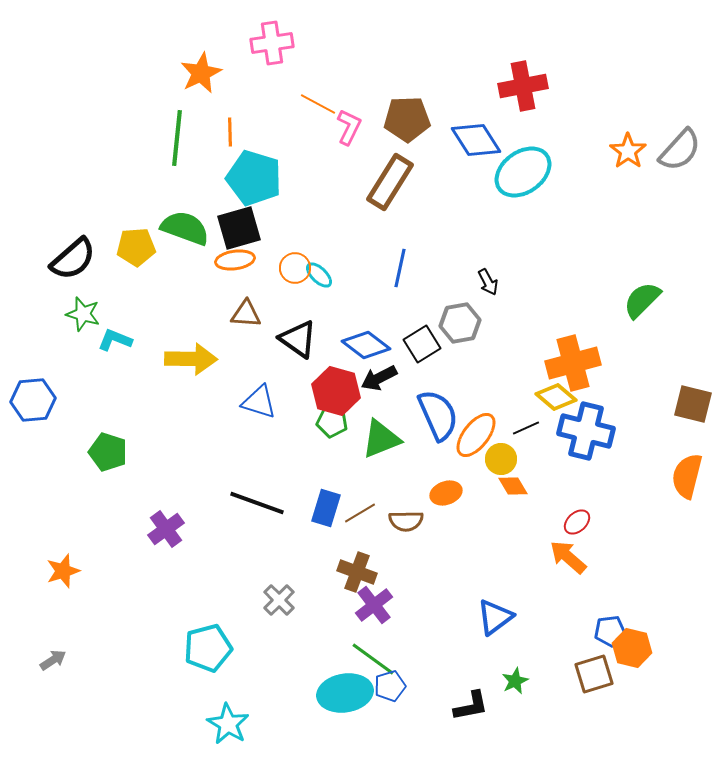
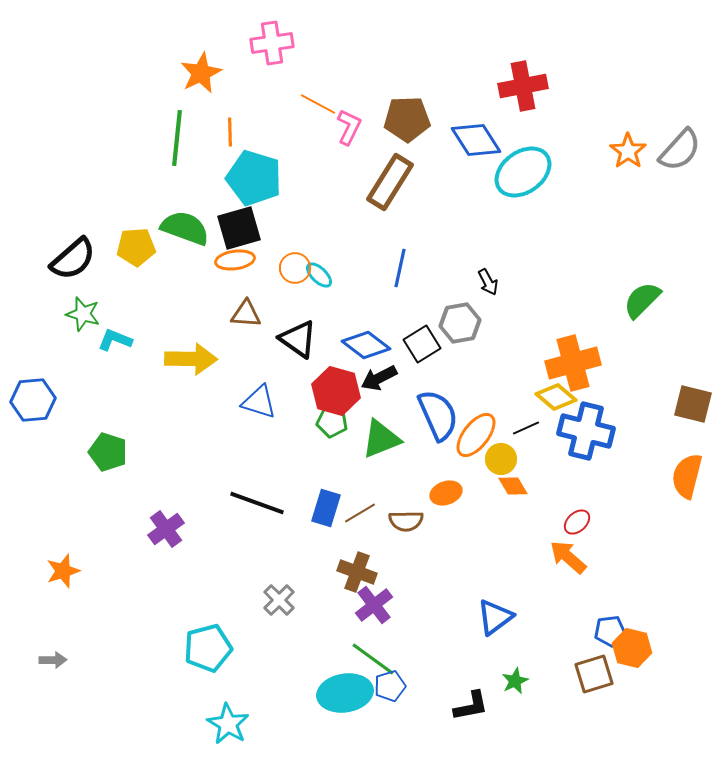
gray arrow at (53, 660): rotated 32 degrees clockwise
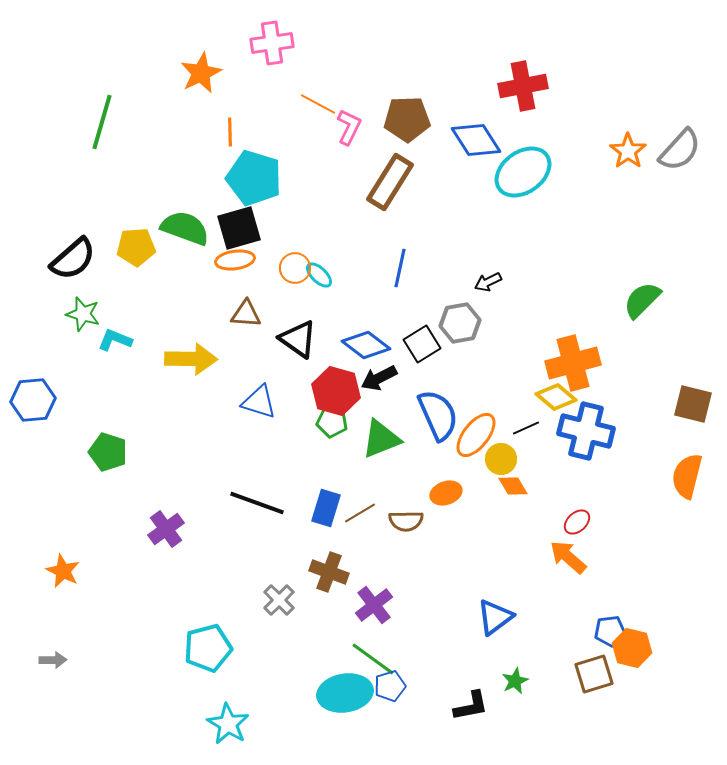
green line at (177, 138): moved 75 px left, 16 px up; rotated 10 degrees clockwise
black arrow at (488, 282): rotated 92 degrees clockwise
orange star at (63, 571): rotated 28 degrees counterclockwise
brown cross at (357, 572): moved 28 px left
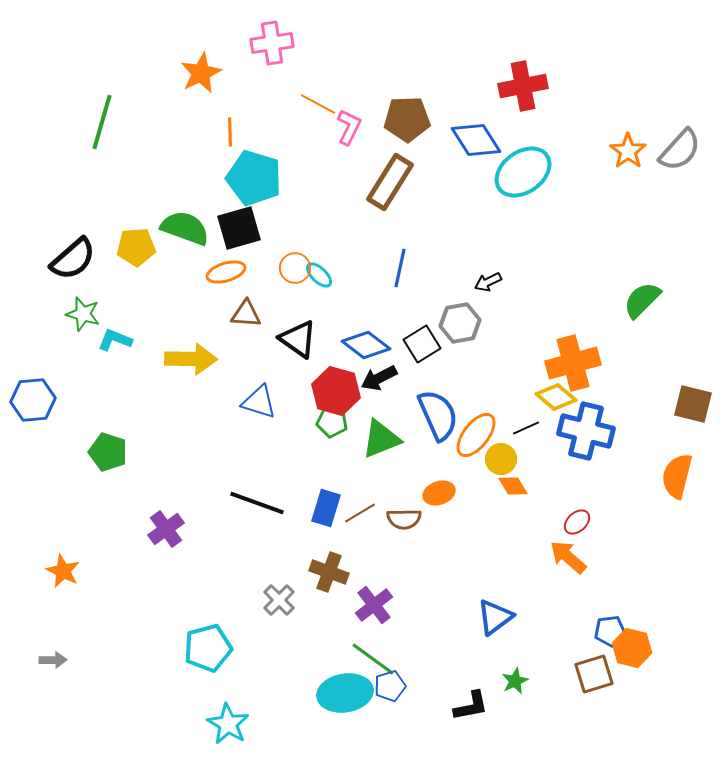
orange ellipse at (235, 260): moved 9 px left, 12 px down; rotated 9 degrees counterclockwise
orange semicircle at (687, 476): moved 10 px left
orange ellipse at (446, 493): moved 7 px left
brown semicircle at (406, 521): moved 2 px left, 2 px up
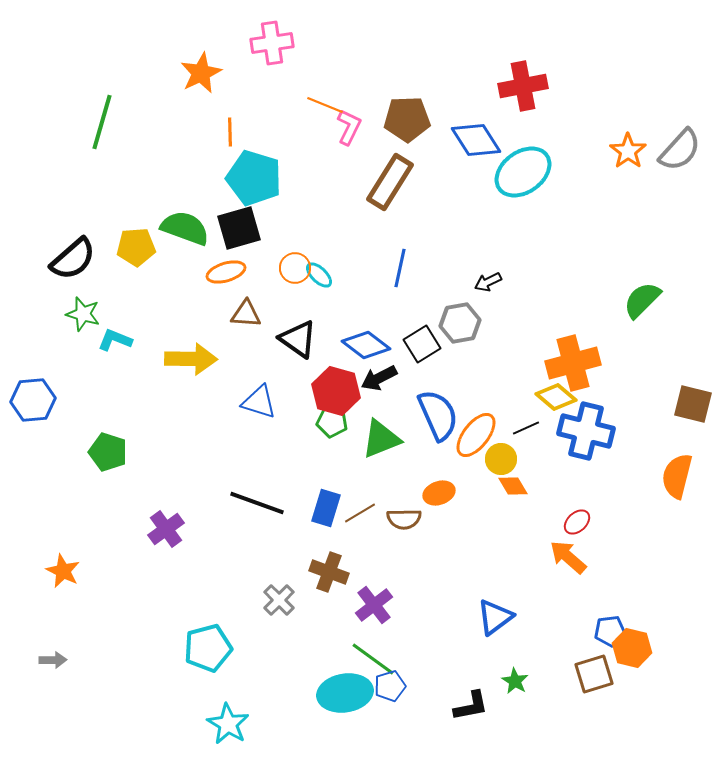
orange line at (318, 104): moved 7 px right, 1 px down; rotated 6 degrees counterclockwise
green star at (515, 681): rotated 16 degrees counterclockwise
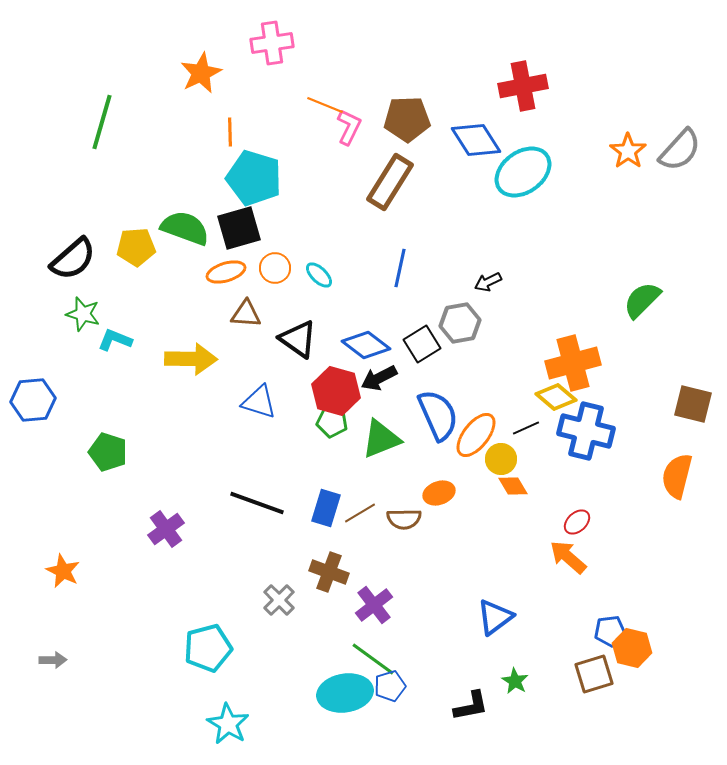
orange circle at (295, 268): moved 20 px left
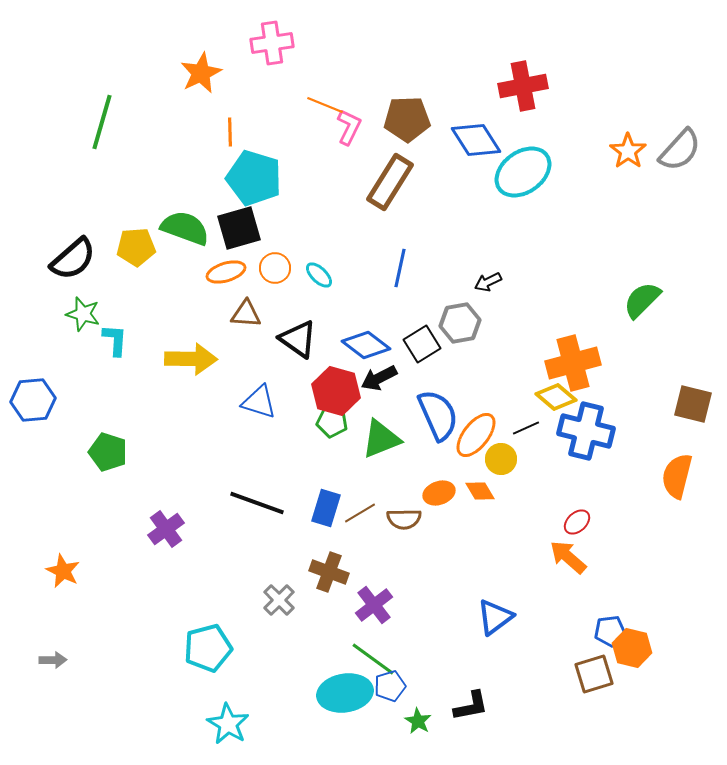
cyan L-shape at (115, 340): rotated 72 degrees clockwise
orange diamond at (513, 486): moved 33 px left, 5 px down
green star at (515, 681): moved 97 px left, 40 px down
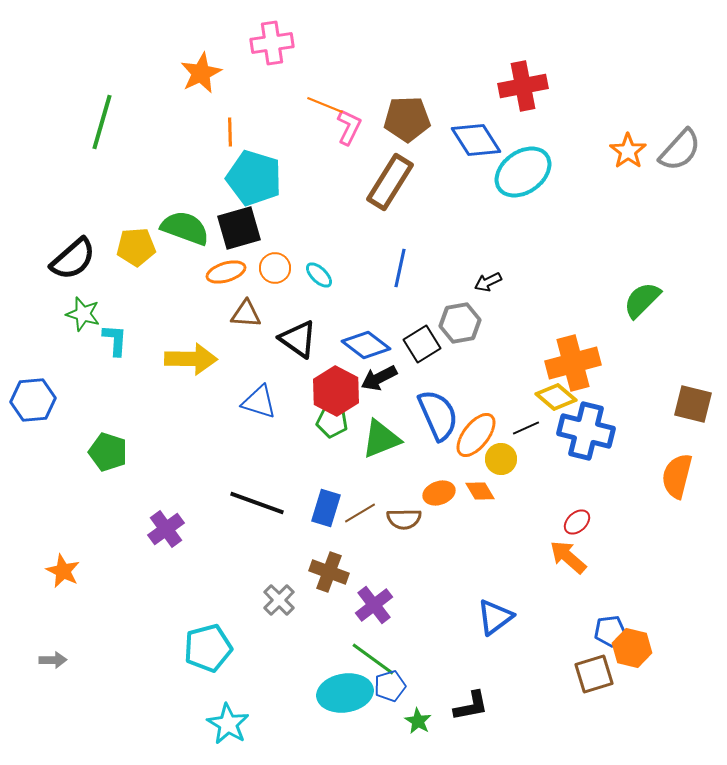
red hexagon at (336, 391): rotated 12 degrees clockwise
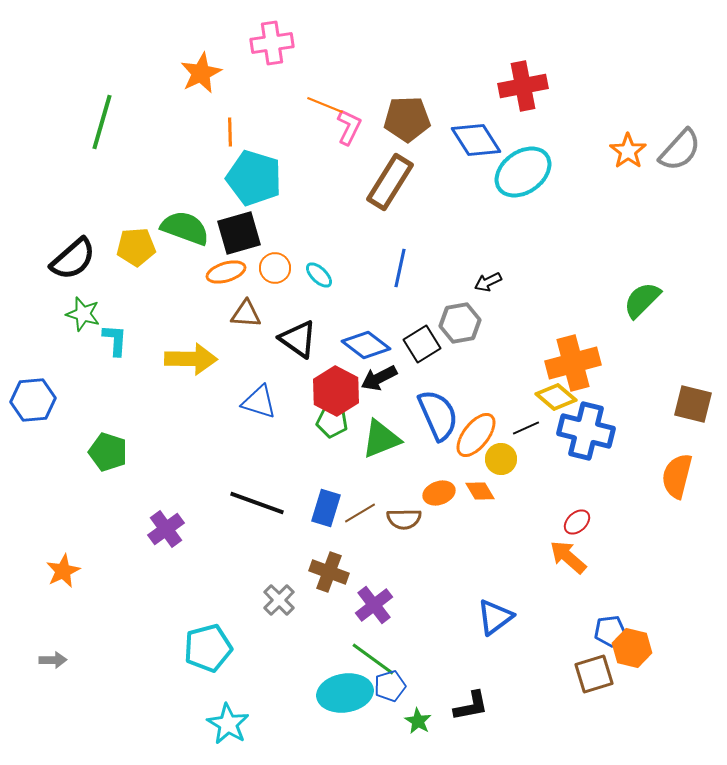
black square at (239, 228): moved 5 px down
orange star at (63, 571): rotated 20 degrees clockwise
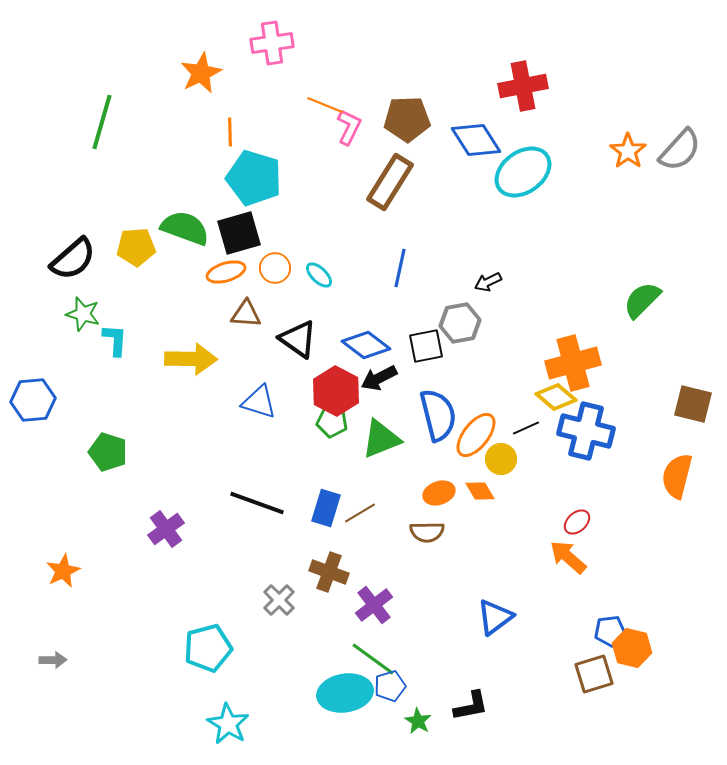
black square at (422, 344): moved 4 px right, 2 px down; rotated 21 degrees clockwise
blue semicircle at (438, 415): rotated 10 degrees clockwise
brown semicircle at (404, 519): moved 23 px right, 13 px down
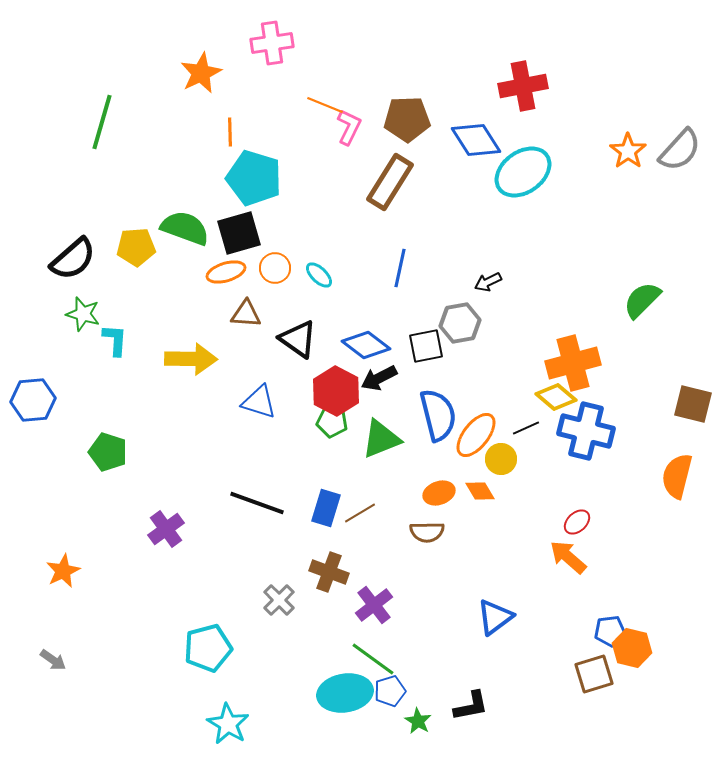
gray arrow at (53, 660): rotated 36 degrees clockwise
blue pentagon at (390, 686): moved 5 px down
